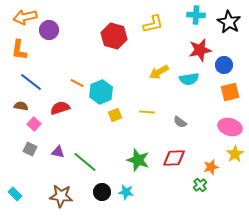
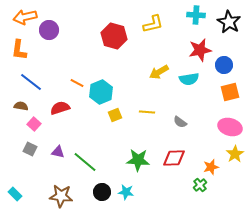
green star: rotated 15 degrees counterclockwise
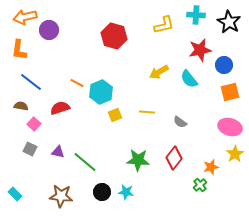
yellow L-shape: moved 11 px right, 1 px down
cyan semicircle: rotated 60 degrees clockwise
red diamond: rotated 50 degrees counterclockwise
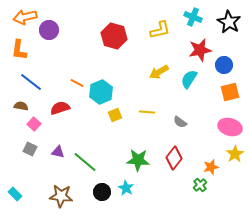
cyan cross: moved 3 px left, 2 px down; rotated 18 degrees clockwise
yellow L-shape: moved 4 px left, 5 px down
cyan semicircle: rotated 72 degrees clockwise
cyan star: moved 4 px up; rotated 21 degrees clockwise
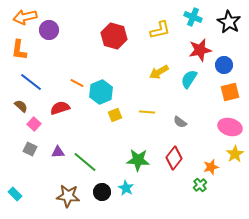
brown semicircle: rotated 32 degrees clockwise
purple triangle: rotated 16 degrees counterclockwise
brown star: moved 7 px right
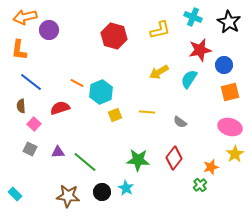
brown semicircle: rotated 136 degrees counterclockwise
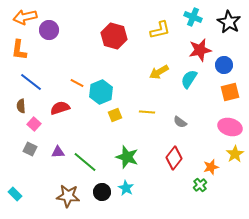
green star: moved 11 px left, 3 px up; rotated 15 degrees clockwise
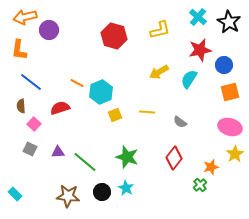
cyan cross: moved 5 px right; rotated 18 degrees clockwise
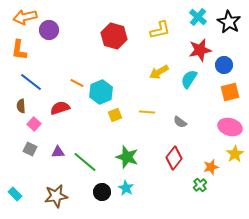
brown star: moved 12 px left; rotated 15 degrees counterclockwise
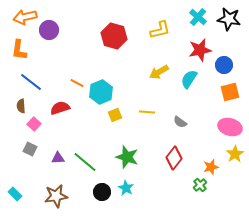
black star: moved 3 px up; rotated 20 degrees counterclockwise
purple triangle: moved 6 px down
